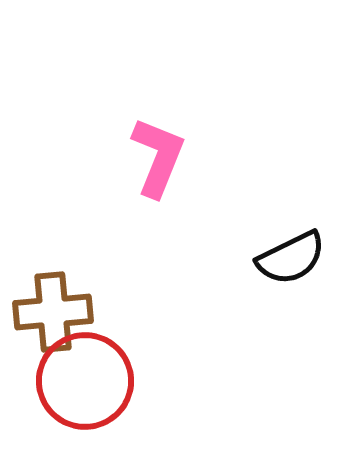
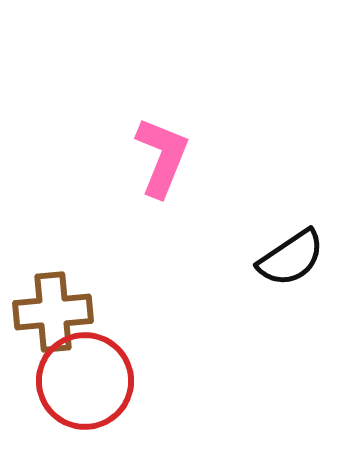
pink L-shape: moved 4 px right
black semicircle: rotated 8 degrees counterclockwise
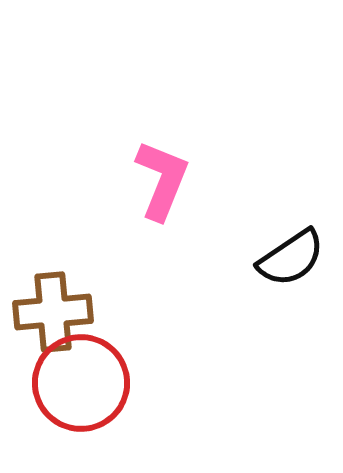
pink L-shape: moved 23 px down
red circle: moved 4 px left, 2 px down
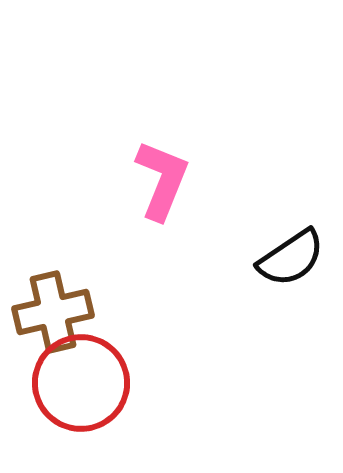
brown cross: rotated 8 degrees counterclockwise
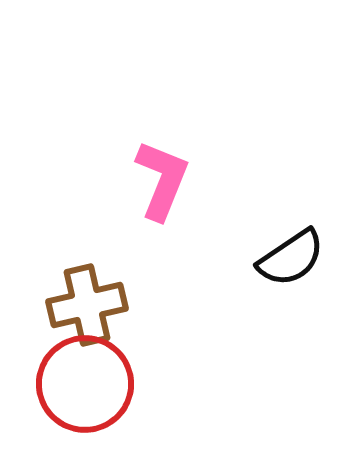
brown cross: moved 34 px right, 7 px up
red circle: moved 4 px right, 1 px down
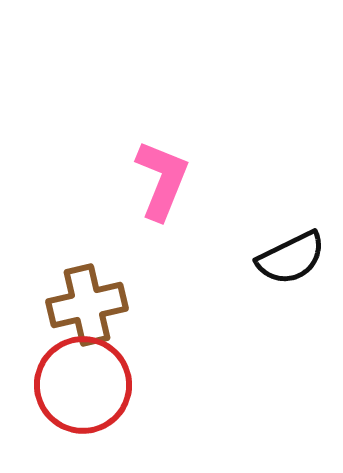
black semicircle: rotated 8 degrees clockwise
red circle: moved 2 px left, 1 px down
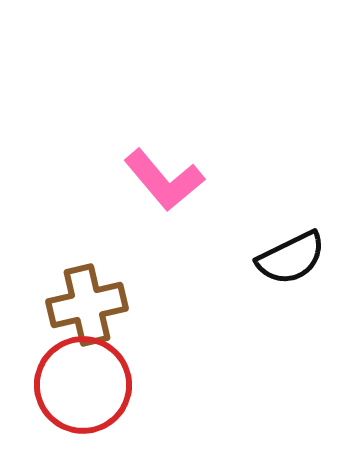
pink L-shape: moved 2 px right; rotated 118 degrees clockwise
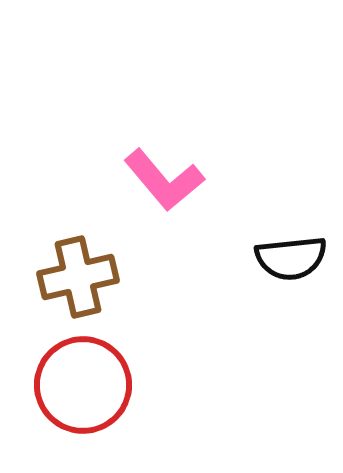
black semicircle: rotated 20 degrees clockwise
brown cross: moved 9 px left, 28 px up
